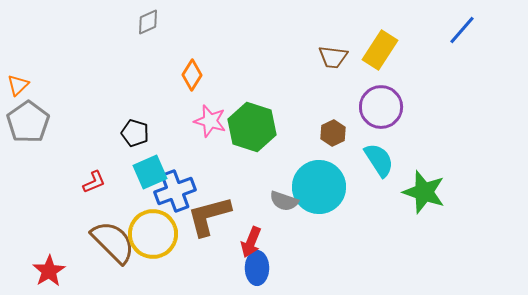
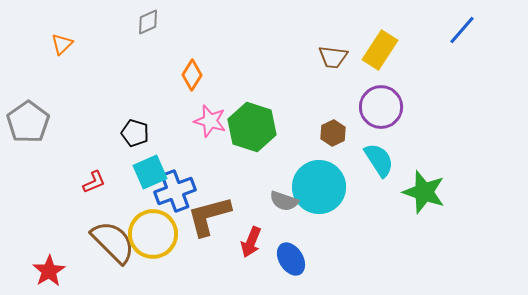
orange triangle: moved 44 px right, 41 px up
blue ellipse: moved 34 px right, 9 px up; rotated 32 degrees counterclockwise
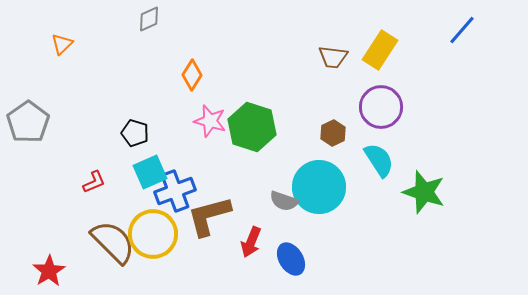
gray diamond: moved 1 px right, 3 px up
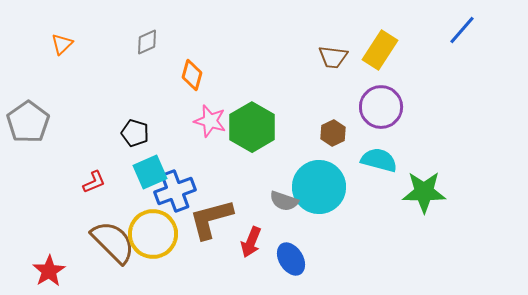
gray diamond: moved 2 px left, 23 px down
orange diamond: rotated 16 degrees counterclockwise
green hexagon: rotated 12 degrees clockwise
cyan semicircle: rotated 42 degrees counterclockwise
green star: rotated 18 degrees counterclockwise
brown L-shape: moved 2 px right, 3 px down
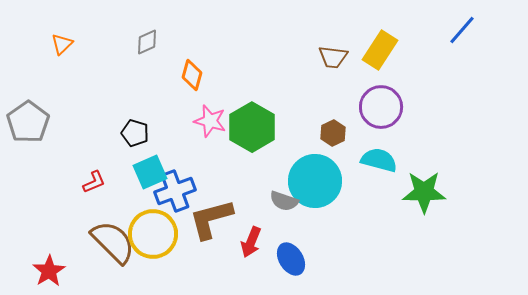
cyan circle: moved 4 px left, 6 px up
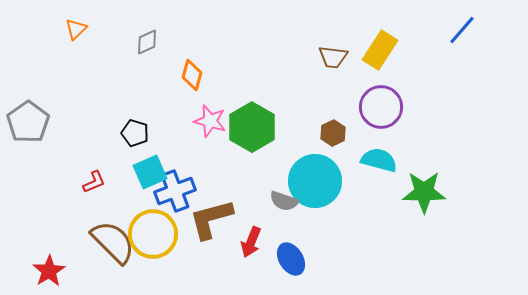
orange triangle: moved 14 px right, 15 px up
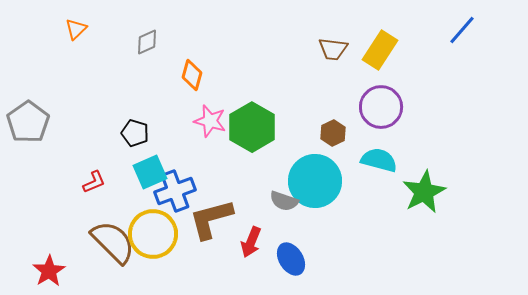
brown trapezoid: moved 8 px up
green star: rotated 27 degrees counterclockwise
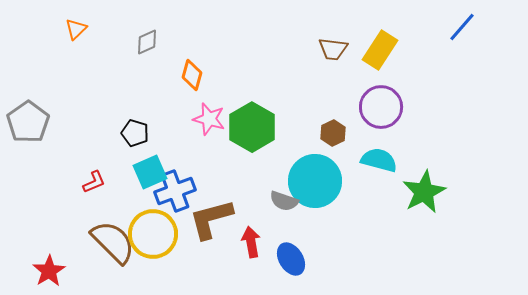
blue line: moved 3 px up
pink star: moved 1 px left, 2 px up
red arrow: rotated 148 degrees clockwise
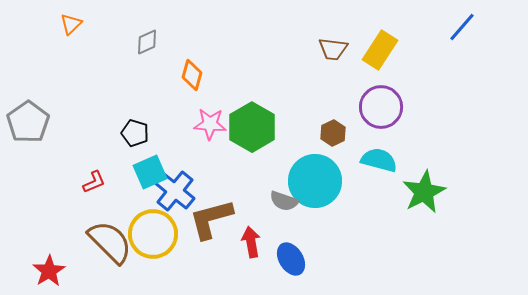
orange triangle: moved 5 px left, 5 px up
pink star: moved 1 px right, 5 px down; rotated 12 degrees counterclockwise
blue cross: rotated 30 degrees counterclockwise
brown semicircle: moved 3 px left
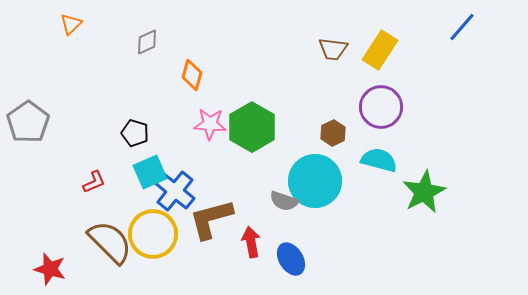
red star: moved 1 px right, 2 px up; rotated 24 degrees counterclockwise
